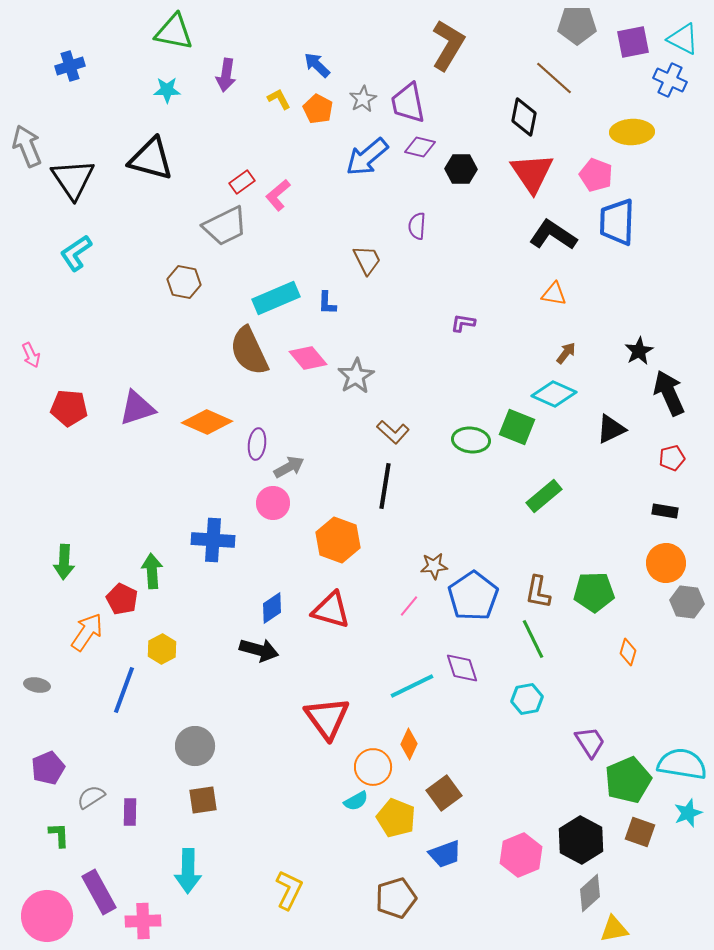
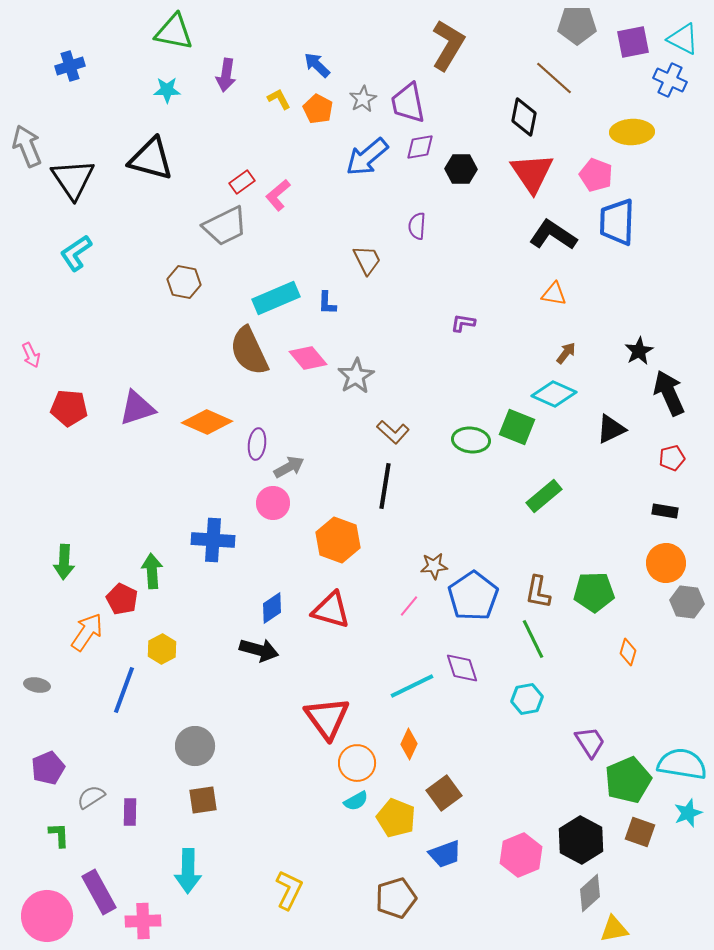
purple diamond at (420, 147): rotated 24 degrees counterclockwise
orange circle at (373, 767): moved 16 px left, 4 px up
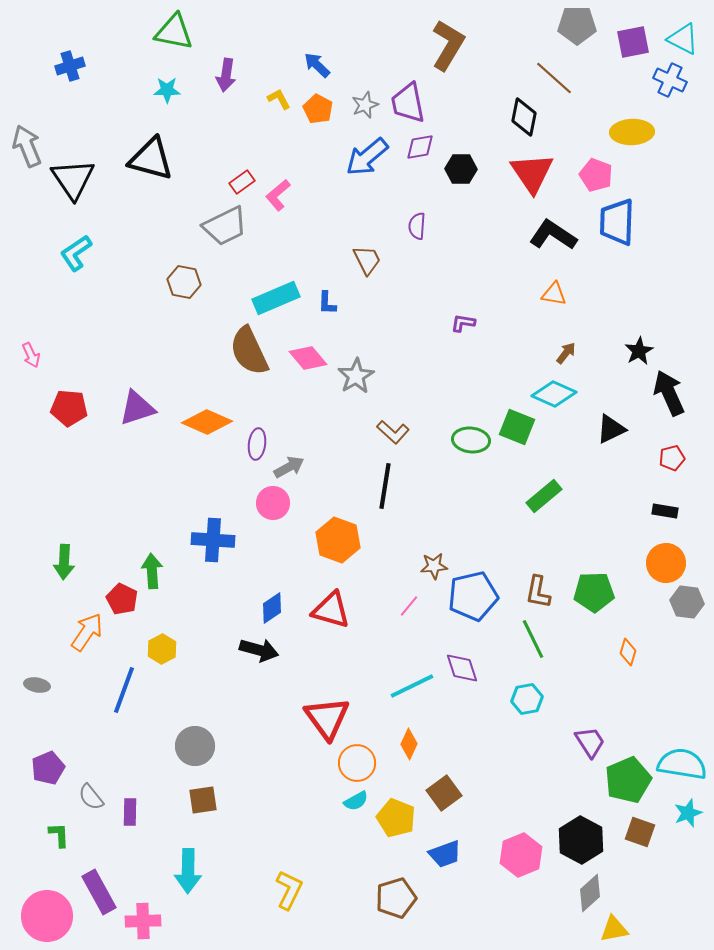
gray star at (363, 99): moved 2 px right, 6 px down; rotated 8 degrees clockwise
blue pentagon at (473, 596): rotated 21 degrees clockwise
gray semicircle at (91, 797): rotated 96 degrees counterclockwise
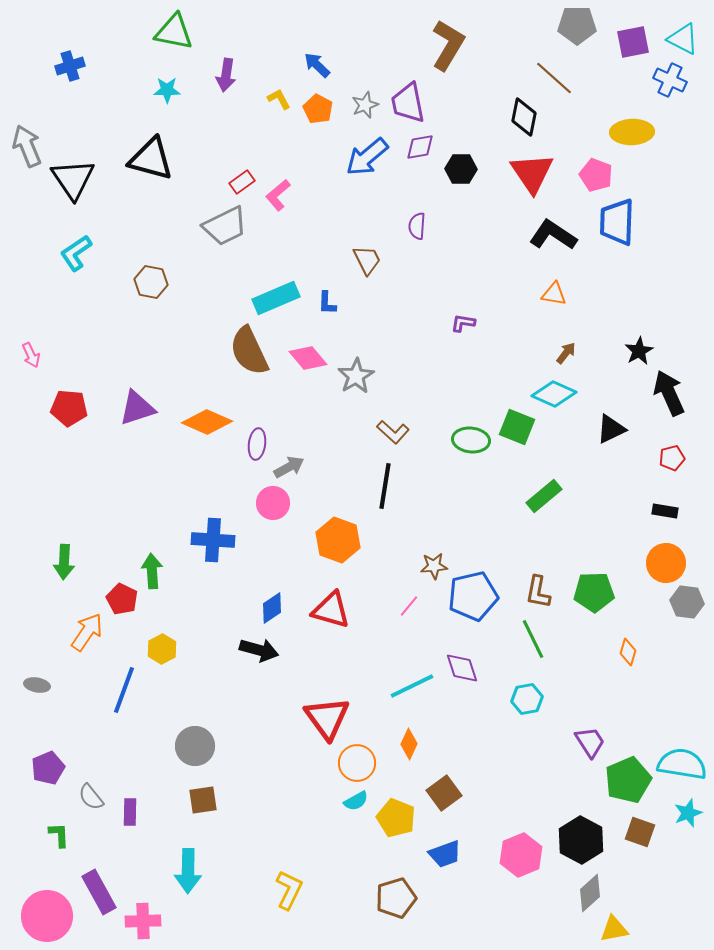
brown hexagon at (184, 282): moved 33 px left
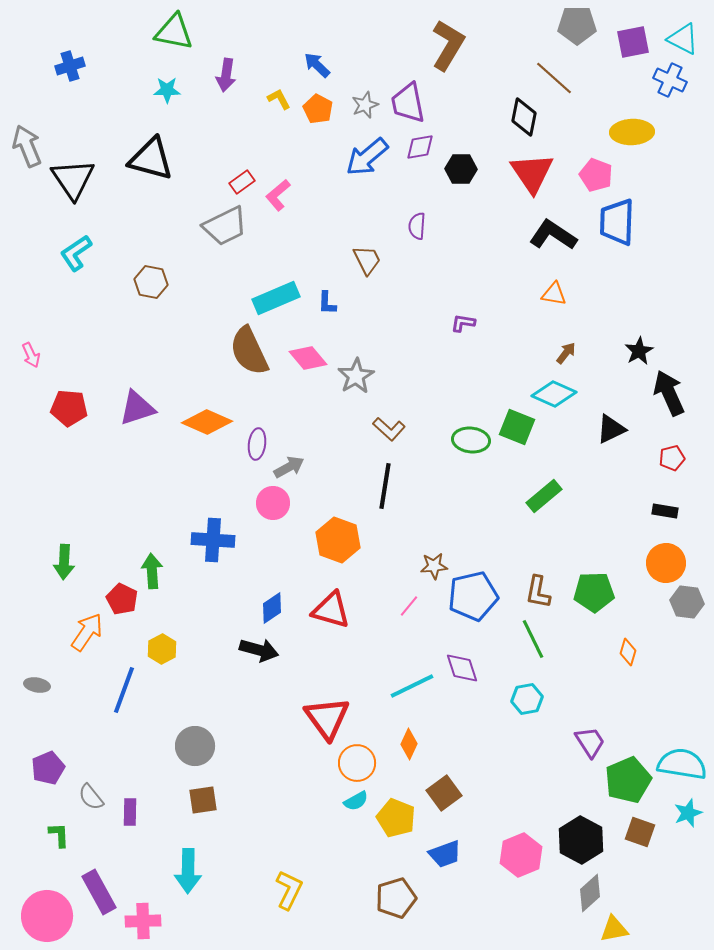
brown L-shape at (393, 432): moved 4 px left, 3 px up
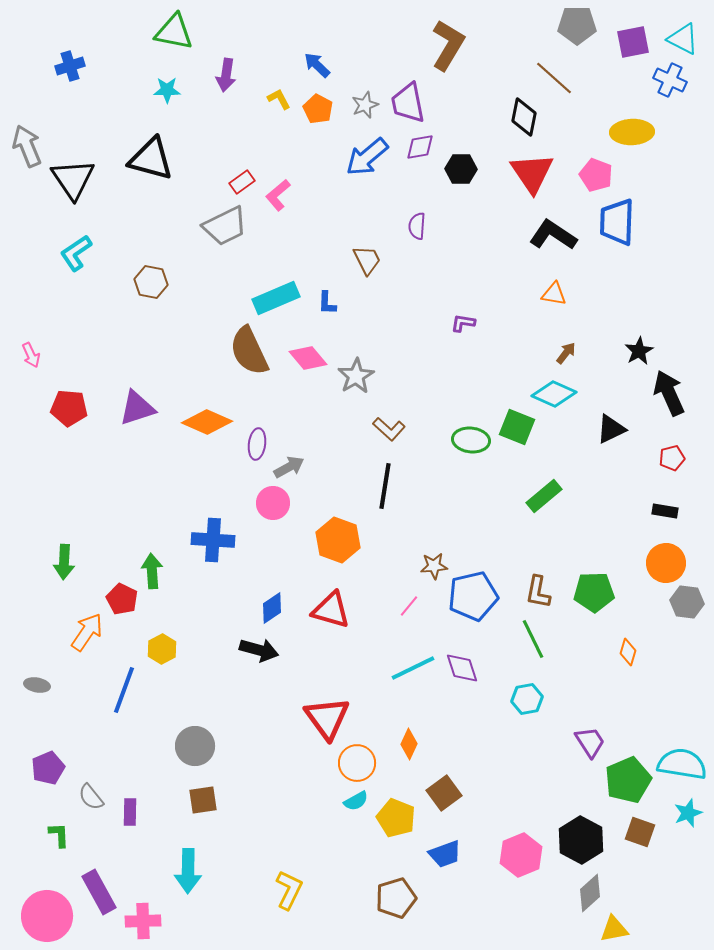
cyan line at (412, 686): moved 1 px right, 18 px up
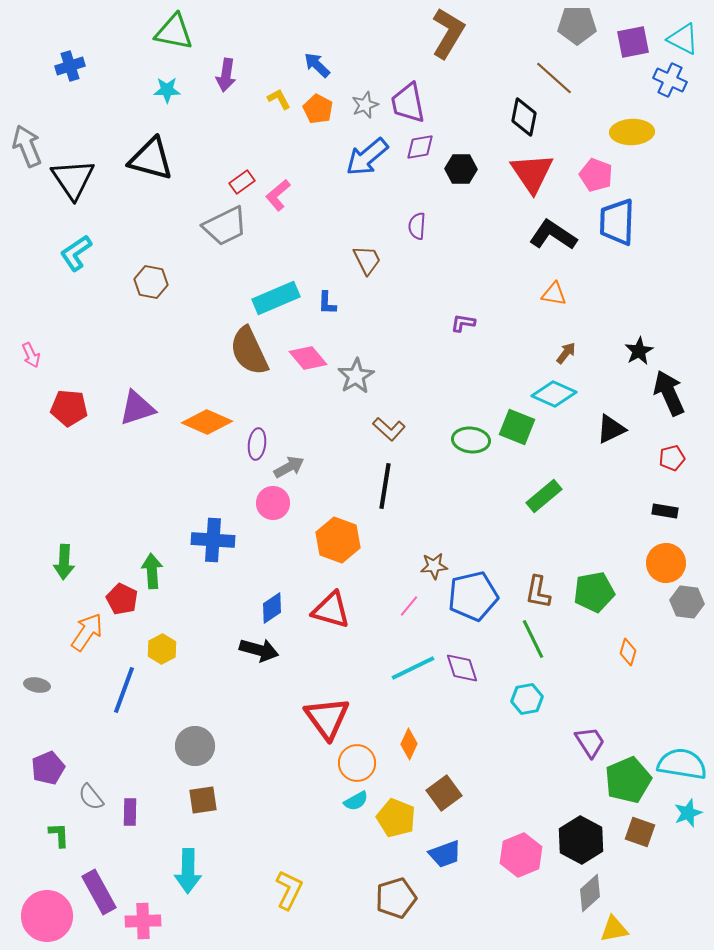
brown L-shape at (448, 45): moved 12 px up
green pentagon at (594, 592): rotated 9 degrees counterclockwise
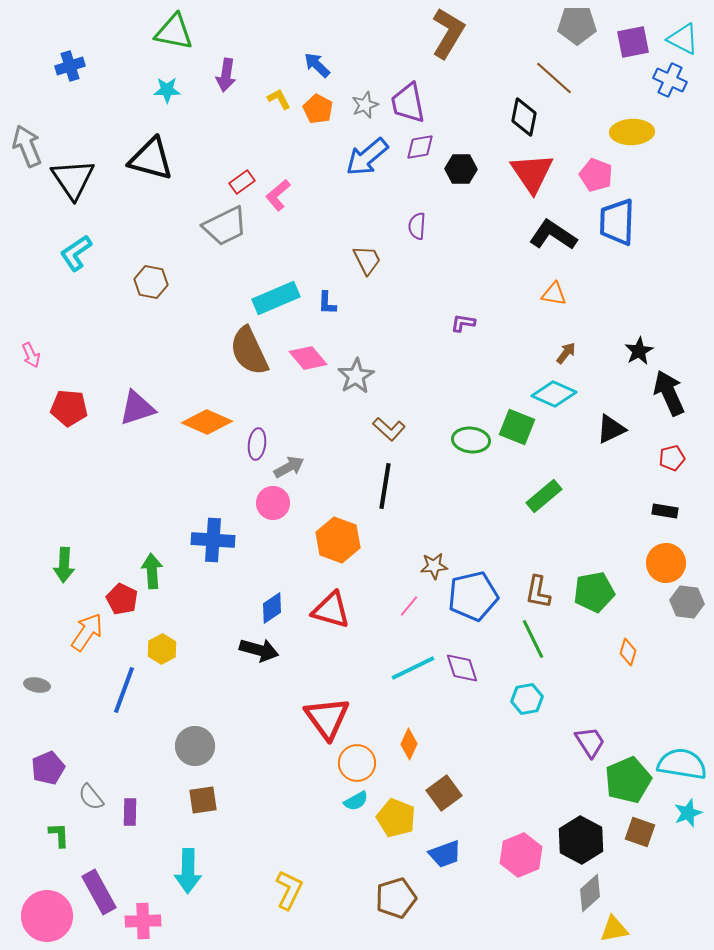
green arrow at (64, 562): moved 3 px down
